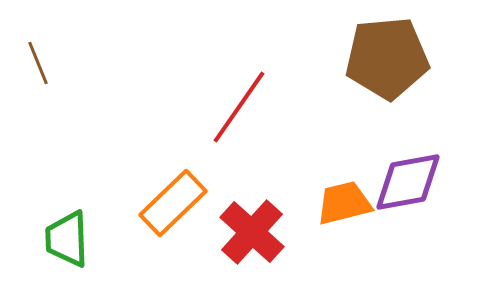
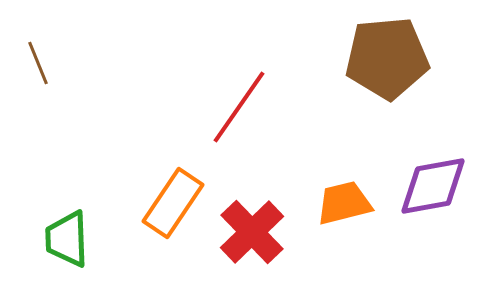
purple diamond: moved 25 px right, 4 px down
orange rectangle: rotated 12 degrees counterclockwise
red cross: rotated 4 degrees clockwise
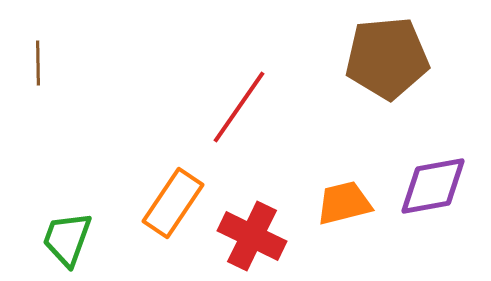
brown line: rotated 21 degrees clockwise
red cross: moved 4 px down; rotated 20 degrees counterclockwise
green trapezoid: rotated 22 degrees clockwise
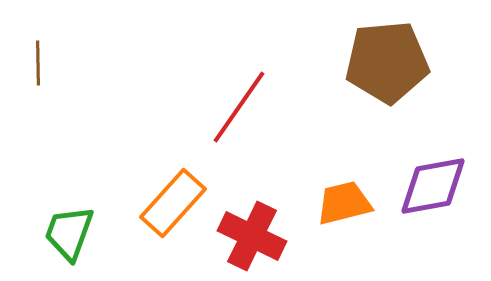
brown pentagon: moved 4 px down
orange rectangle: rotated 8 degrees clockwise
green trapezoid: moved 2 px right, 6 px up
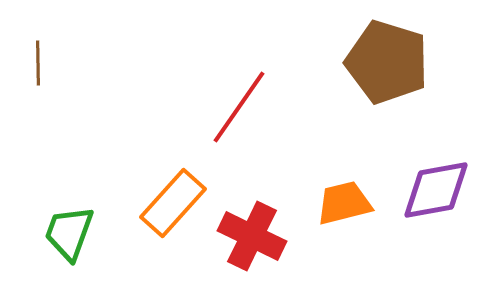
brown pentagon: rotated 22 degrees clockwise
purple diamond: moved 3 px right, 4 px down
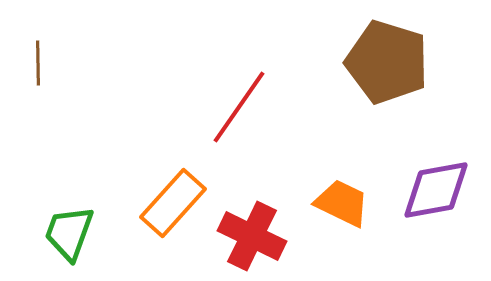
orange trapezoid: moved 2 px left; rotated 40 degrees clockwise
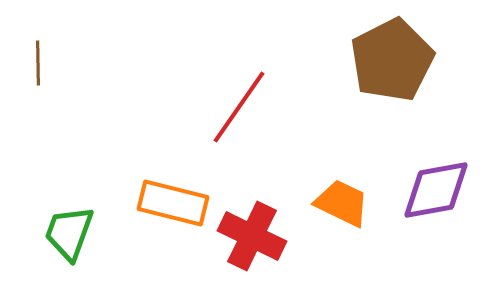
brown pentagon: moved 5 px right, 2 px up; rotated 28 degrees clockwise
orange rectangle: rotated 62 degrees clockwise
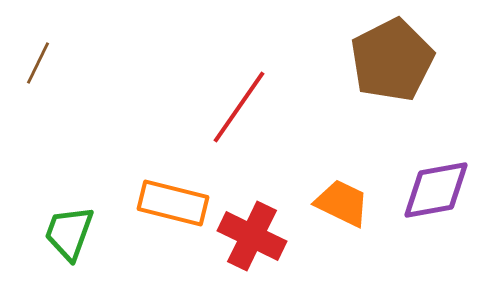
brown line: rotated 27 degrees clockwise
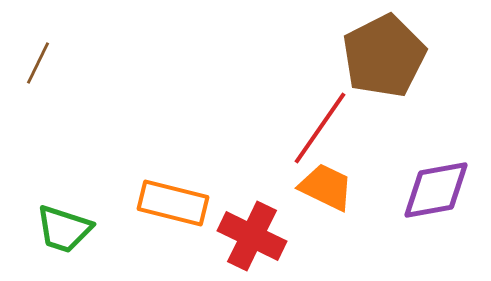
brown pentagon: moved 8 px left, 4 px up
red line: moved 81 px right, 21 px down
orange trapezoid: moved 16 px left, 16 px up
green trapezoid: moved 5 px left, 4 px up; rotated 92 degrees counterclockwise
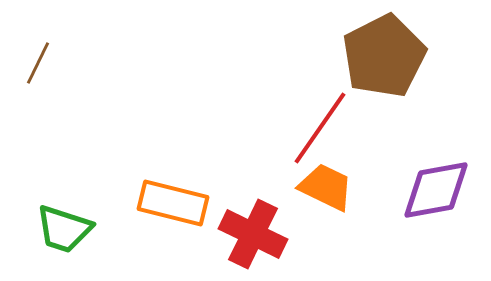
red cross: moved 1 px right, 2 px up
